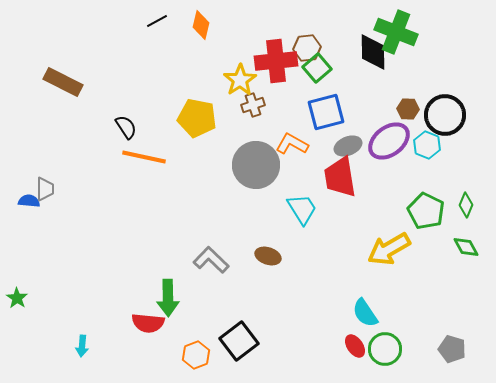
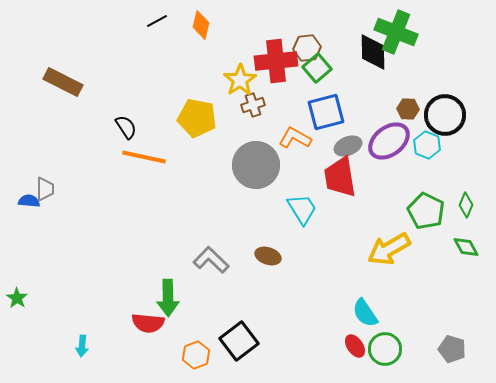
orange L-shape at (292, 144): moved 3 px right, 6 px up
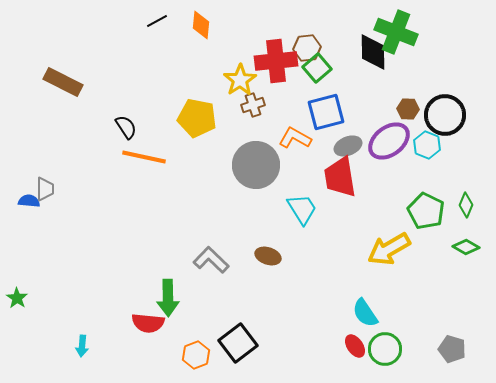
orange diamond at (201, 25): rotated 8 degrees counterclockwise
green diamond at (466, 247): rotated 32 degrees counterclockwise
black square at (239, 341): moved 1 px left, 2 px down
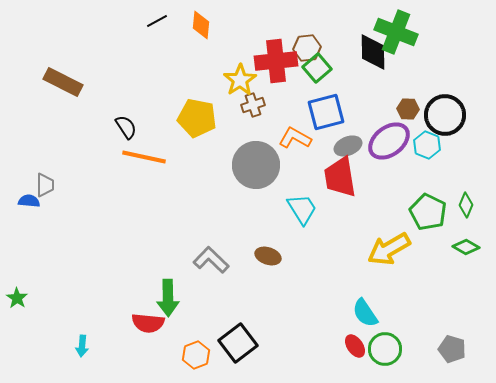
gray trapezoid at (45, 189): moved 4 px up
green pentagon at (426, 211): moved 2 px right, 1 px down
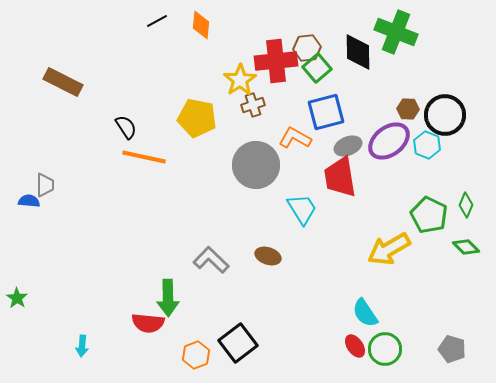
black diamond at (373, 52): moved 15 px left
green pentagon at (428, 212): moved 1 px right, 3 px down
green diamond at (466, 247): rotated 16 degrees clockwise
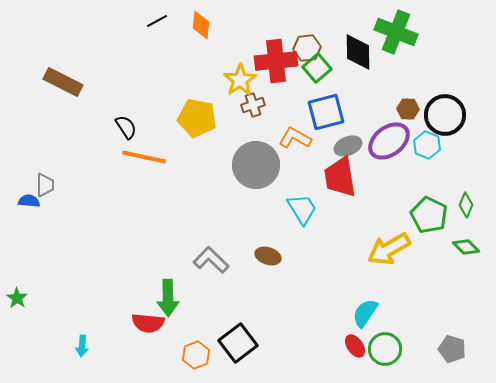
cyan semicircle at (365, 313): rotated 68 degrees clockwise
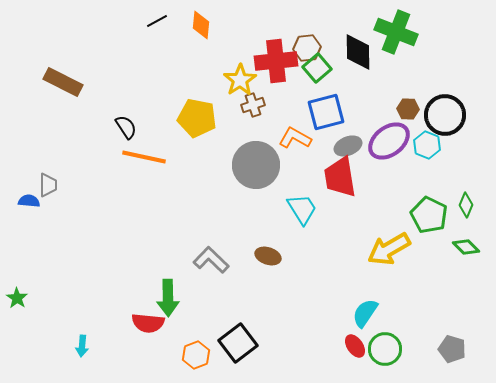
gray trapezoid at (45, 185): moved 3 px right
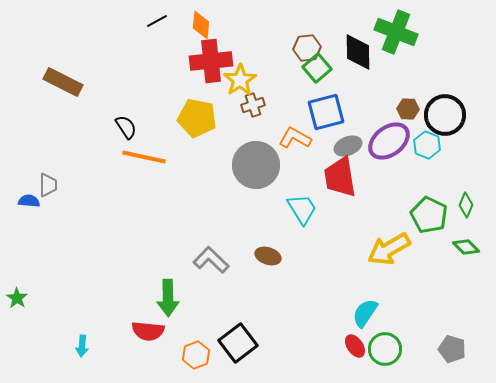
red cross at (276, 61): moved 65 px left
red semicircle at (148, 323): moved 8 px down
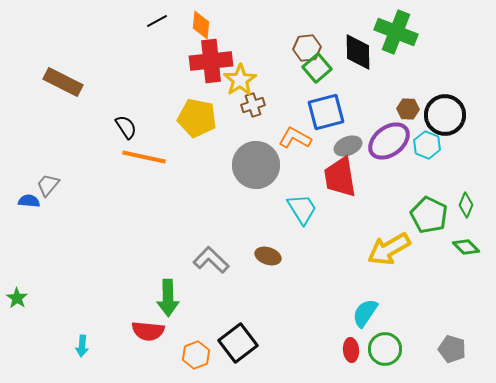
gray trapezoid at (48, 185): rotated 140 degrees counterclockwise
red ellipse at (355, 346): moved 4 px left, 4 px down; rotated 30 degrees clockwise
